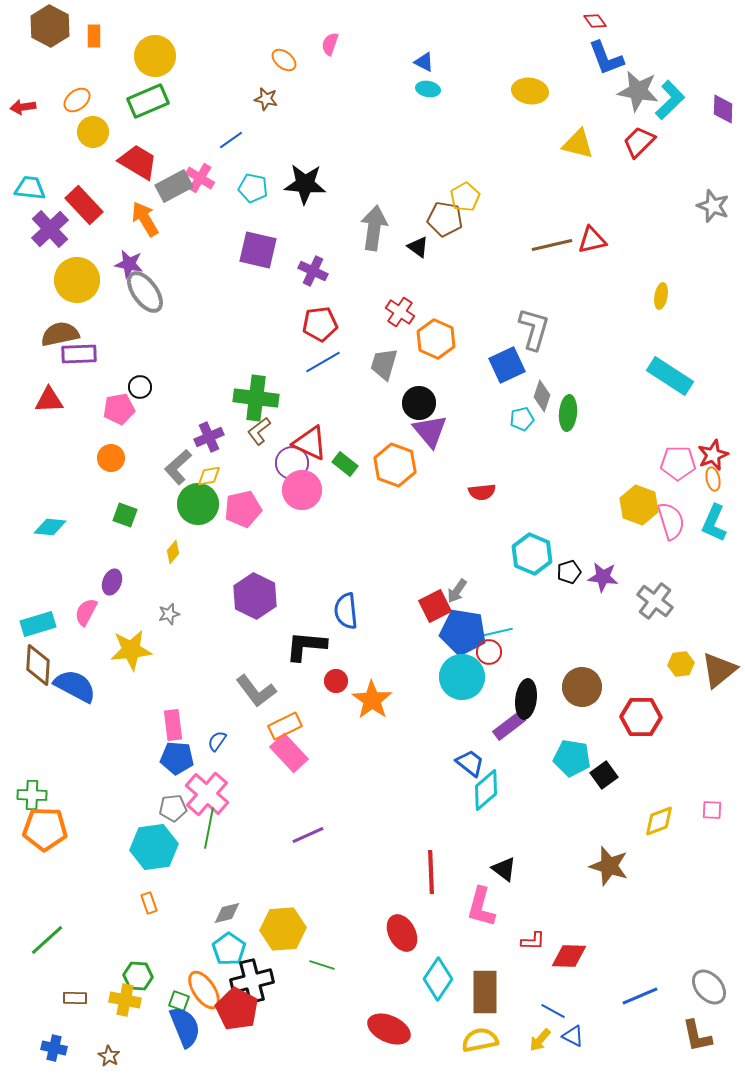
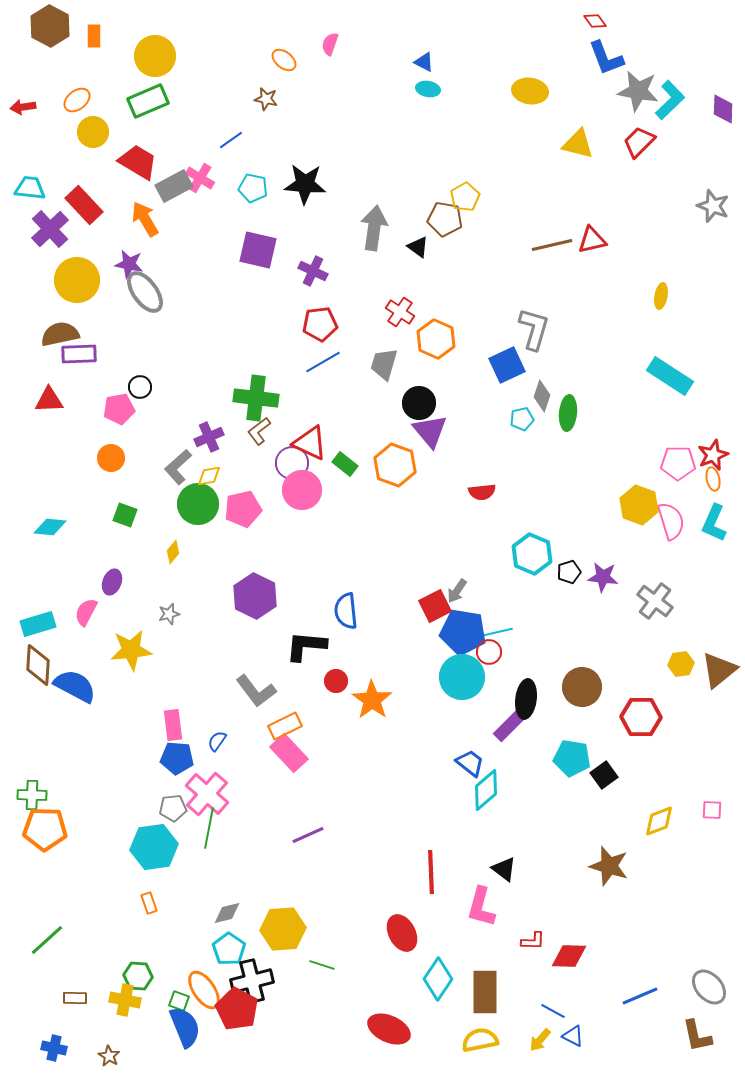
purple rectangle at (509, 726): rotated 8 degrees counterclockwise
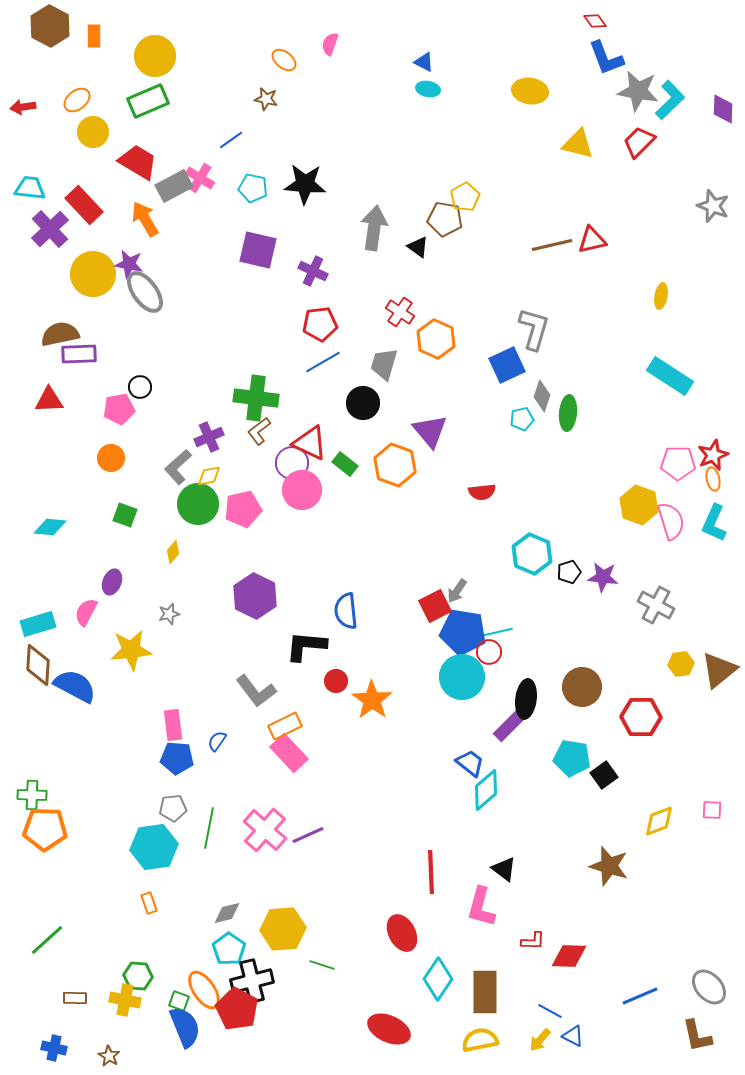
yellow circle at (77, 280): moved 16 px right, 6 px up
black circle at (419, 403): moved 56 px left
gray cross at (655, 601): moved 1 px right, 4 px down; rotated 9 degrees counterclockwise
pink cross at (207, 794): moved 58 px right, 36 px down
blue line at (553, 1011): moved 3 px left
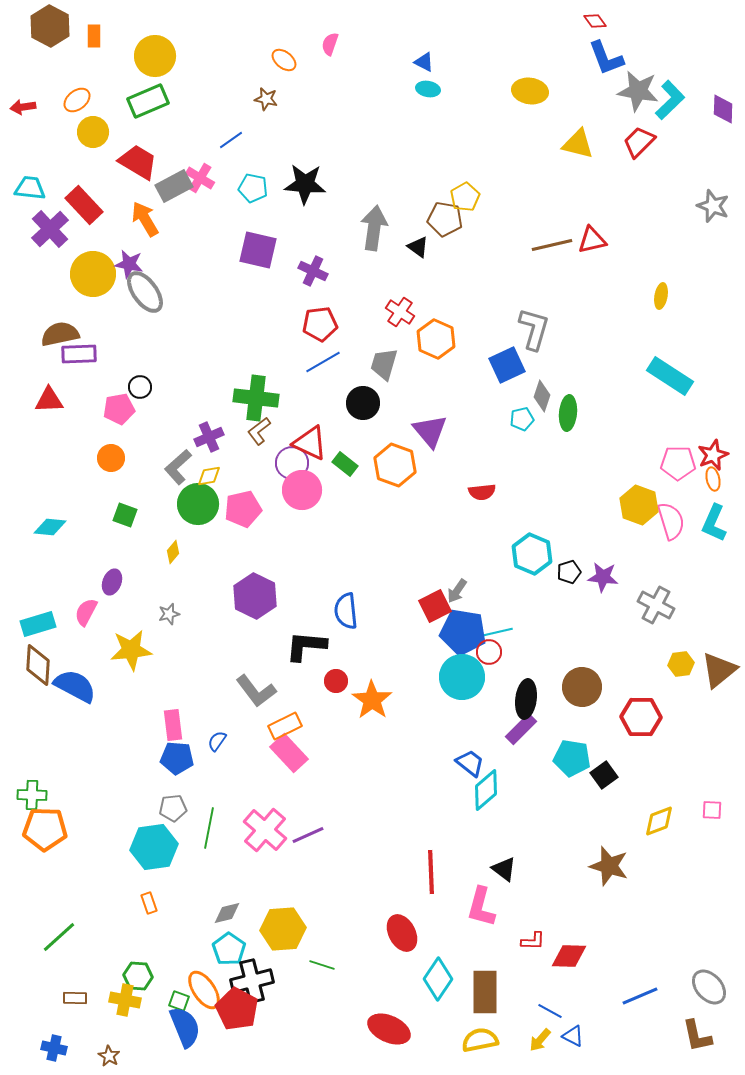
purple rectangle at (509, 726): moved 12 px right, 3 px down
green line at (47, 940): moved 12 px right, 3 px up
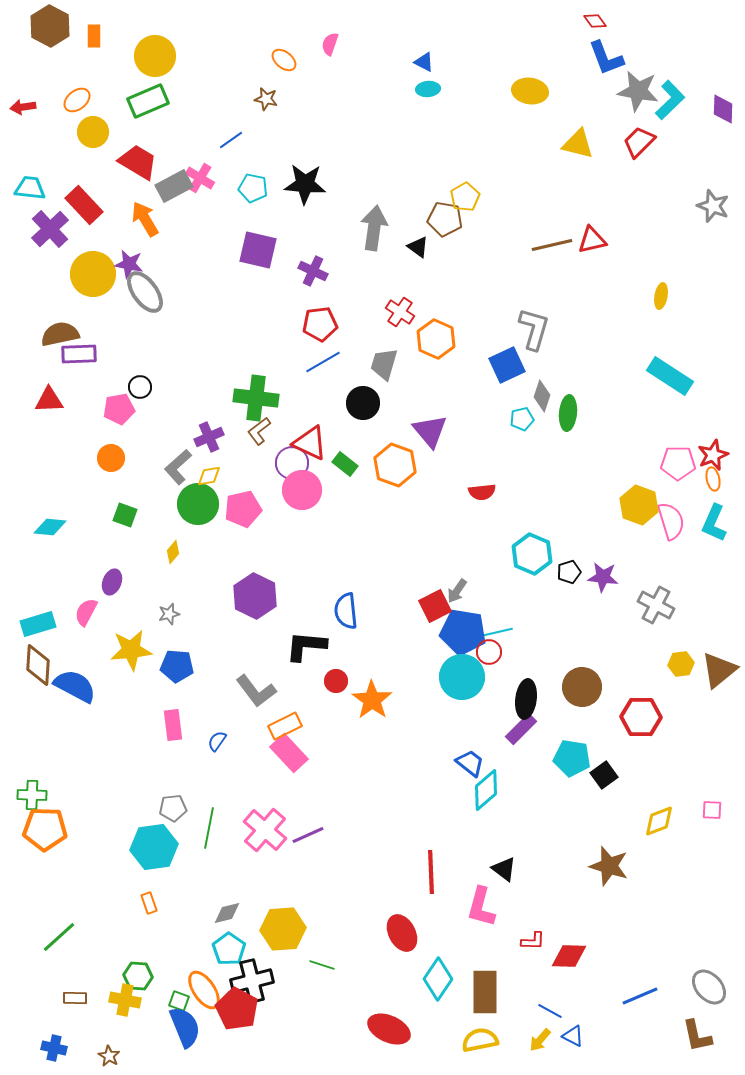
cyan ellipse at (428, 89): rotated 15 degrees counterclockwise
blue pentagon at (177, 758): moved 92 px up
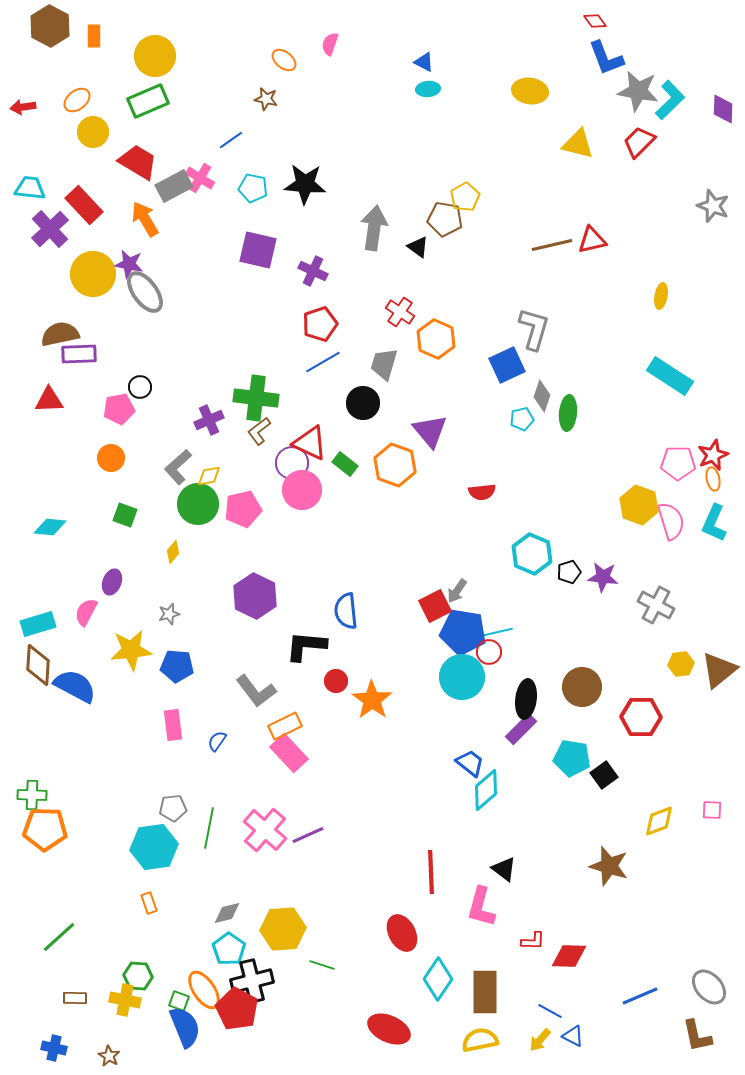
red pentagon at (320, 324): rotated 12 degrees counterclockwise
purple cross at (209, 437): moved 17 px up
